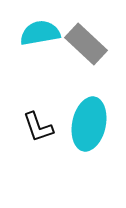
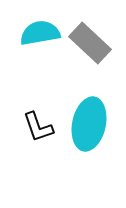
gray rectangle: moved 4 px right, 1 px up
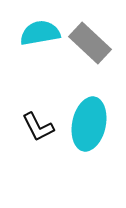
black L-shape: rotated 8 degrees counterclockwise
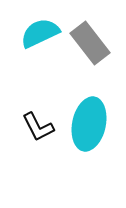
cyan semicircle: rotated 15 degrees counterclockwise
gray rectangle: rotated 9 degrees clockwise
